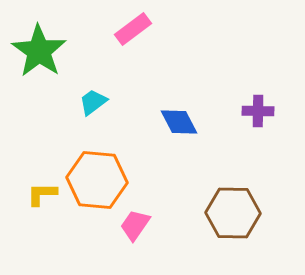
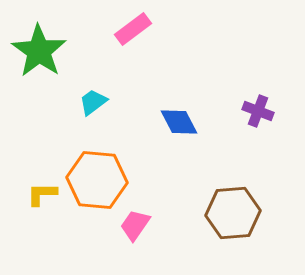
purple cross: rotated 20 degrees clockwise
brown hexagon: rotated 6 degrees counterclockwise
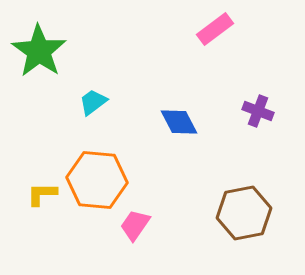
pink rectangle: moved 82 px right
brown hexagon: moved 11 px right; rotated 6 degrees counterclockwise
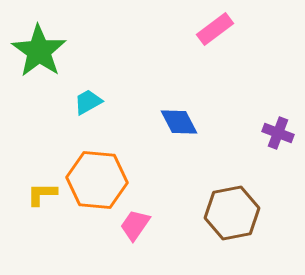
cyan trapezoid: moved 5 px left; rotated 8 degrees clockwise
purple cross: moved 20 px right, 22 px down
brown hexagon: moved 12 px left
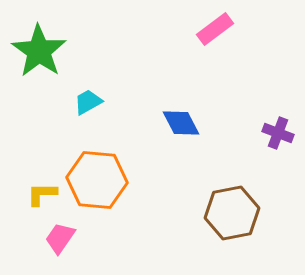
blue diamond: moved 2 px right, 1 px down
pink trapezoid: moved 75 px left, 13 px down
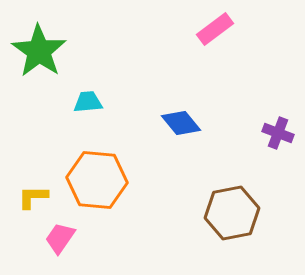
cyan trapezoid: rotated 24 degrees clockwise
blue diamond: rotated 12 degrees counterclockwise
yellow L-shape: moved 9 px left, 3 px down
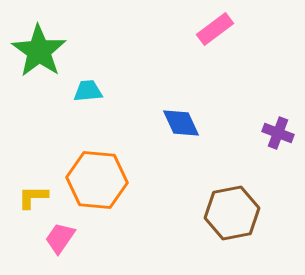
cyan trapezoid: moved 11 px up
blue diamond: rotated 15 degrees clockwise
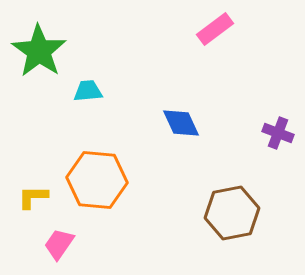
pink trapezoid: moved 1 px left, 6 px down
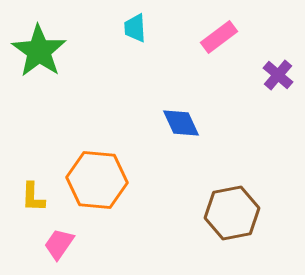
pink rectangle: moved 4 px right, 8 px down
cyan trapezoid: moved 47 px right, 63 px up; rotated 88 degrees counterclockwise
purple cross: moved 58 px up; rotated 20 degrees clockwise
yellow L-shape: rotated 88 degrees counterclockwise
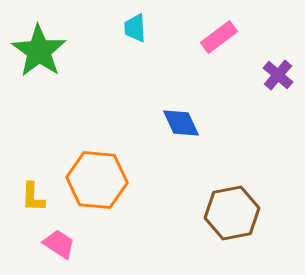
pink trapezoid: rotated 88 degrees clockwise
